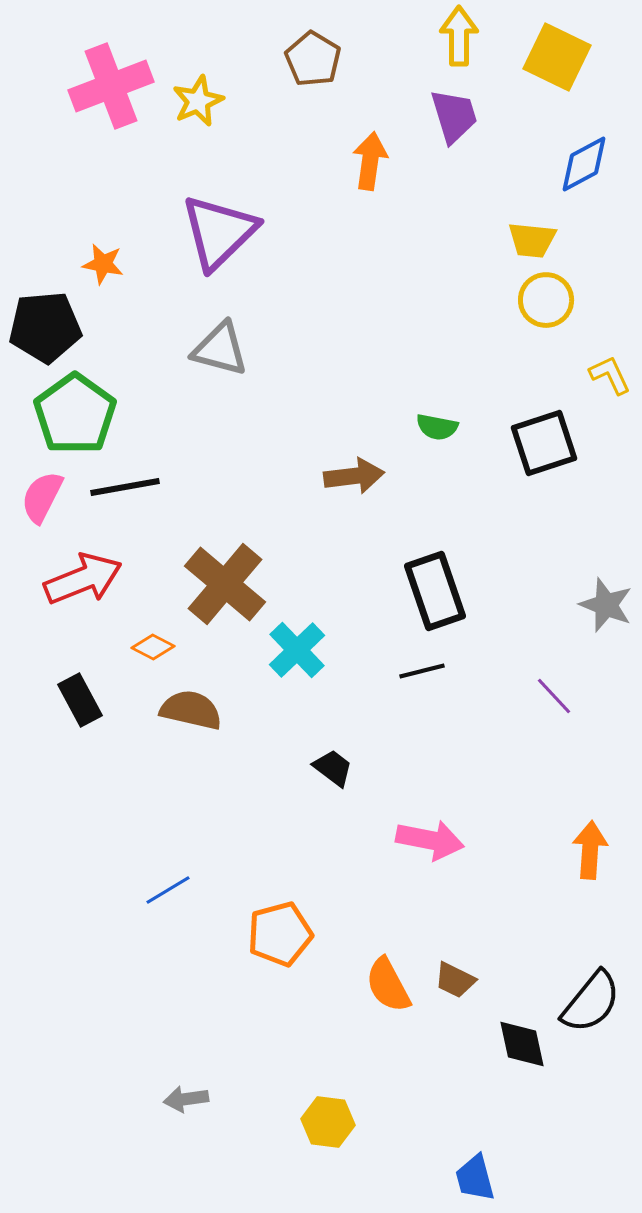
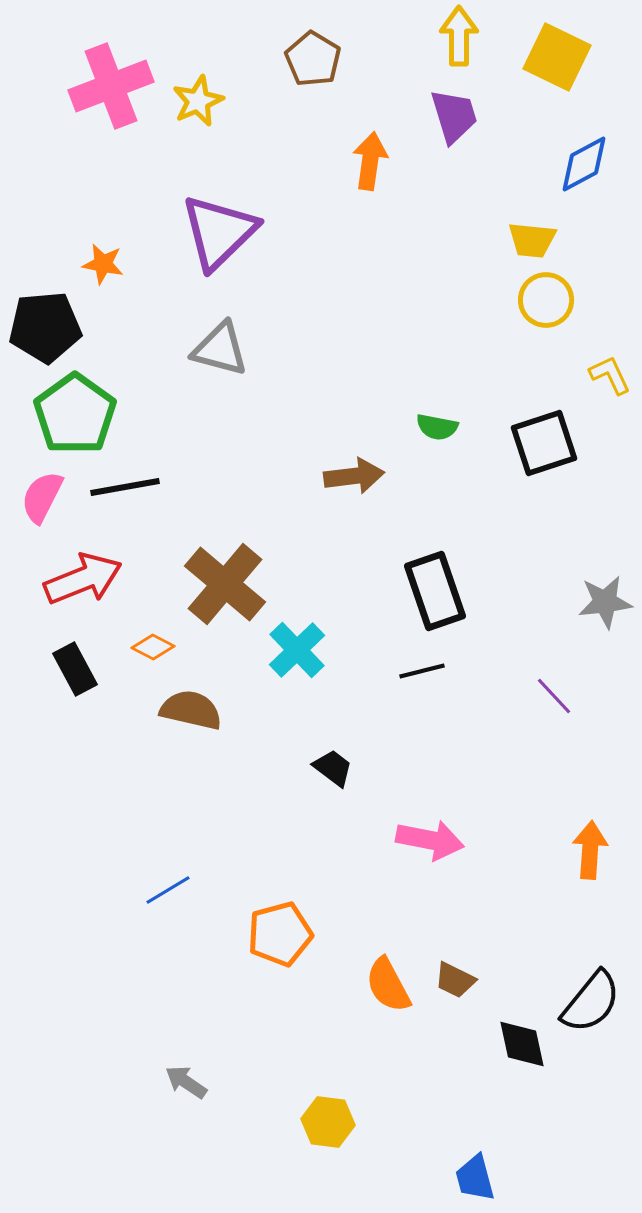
gray star at (606, 605): moved 1 px left, 3 px up; rotated 28 degrees counterclockwise
black rectangle at (80, 700): moved 5 px left, 31 px up
gray arrow at (186, 1099): moved 17 px up; rotated 42 degrees clockwise
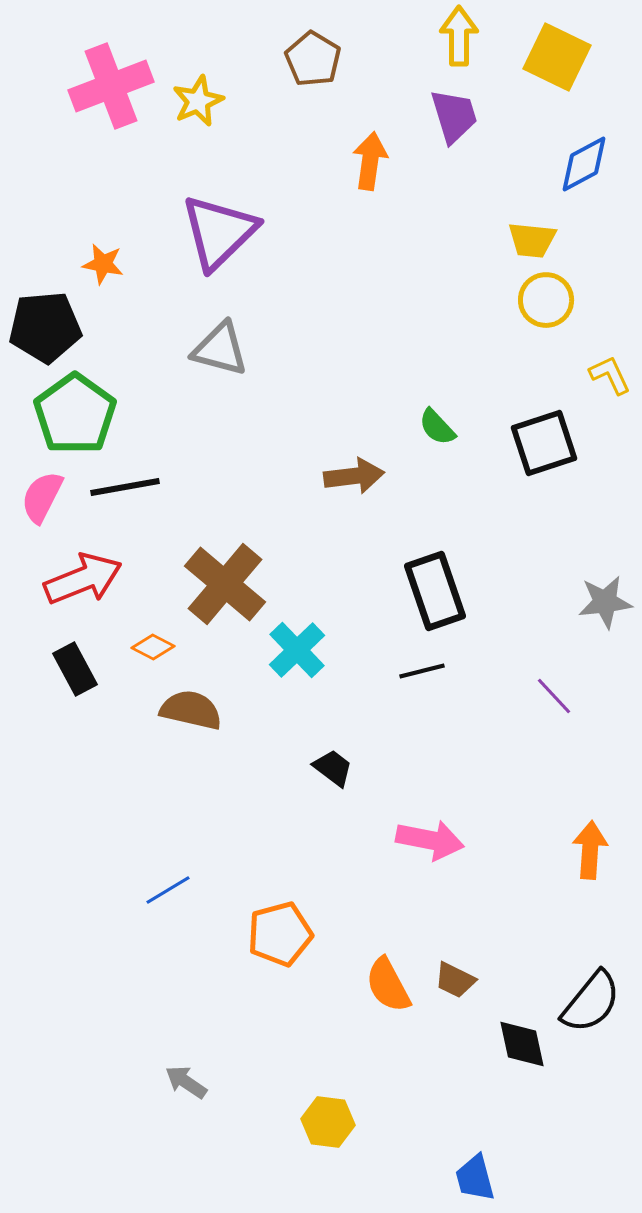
green semicircle at (437, 427): rotated 36 degrees clockwise
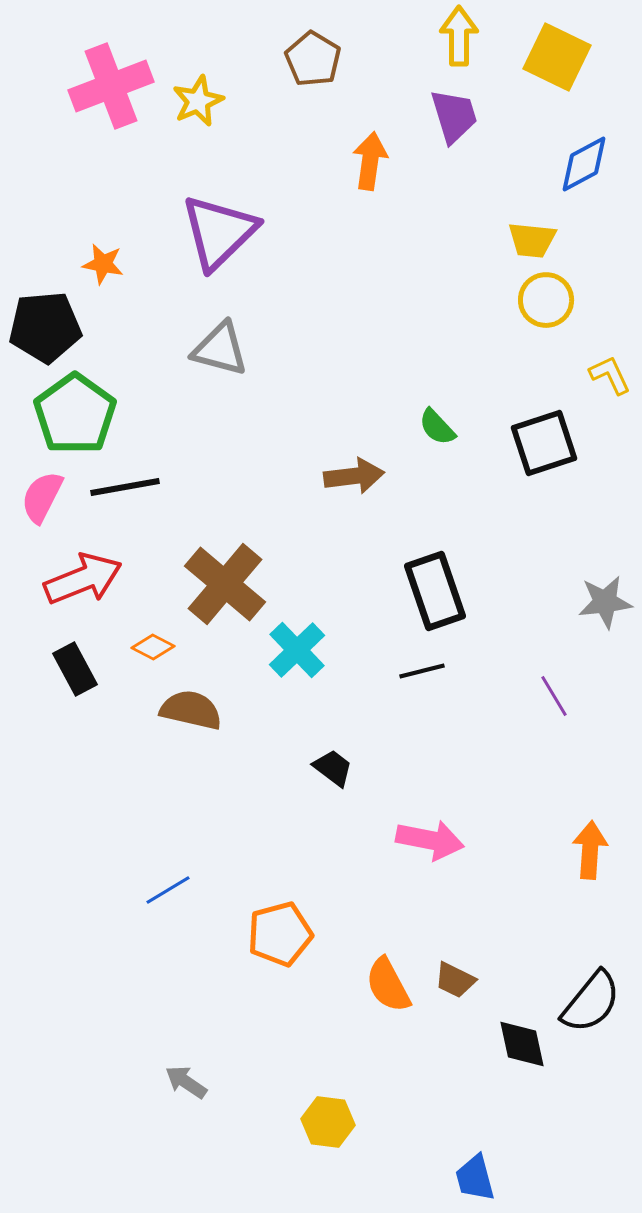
purple line at (554, 696): rotated 12 degrees clockwise
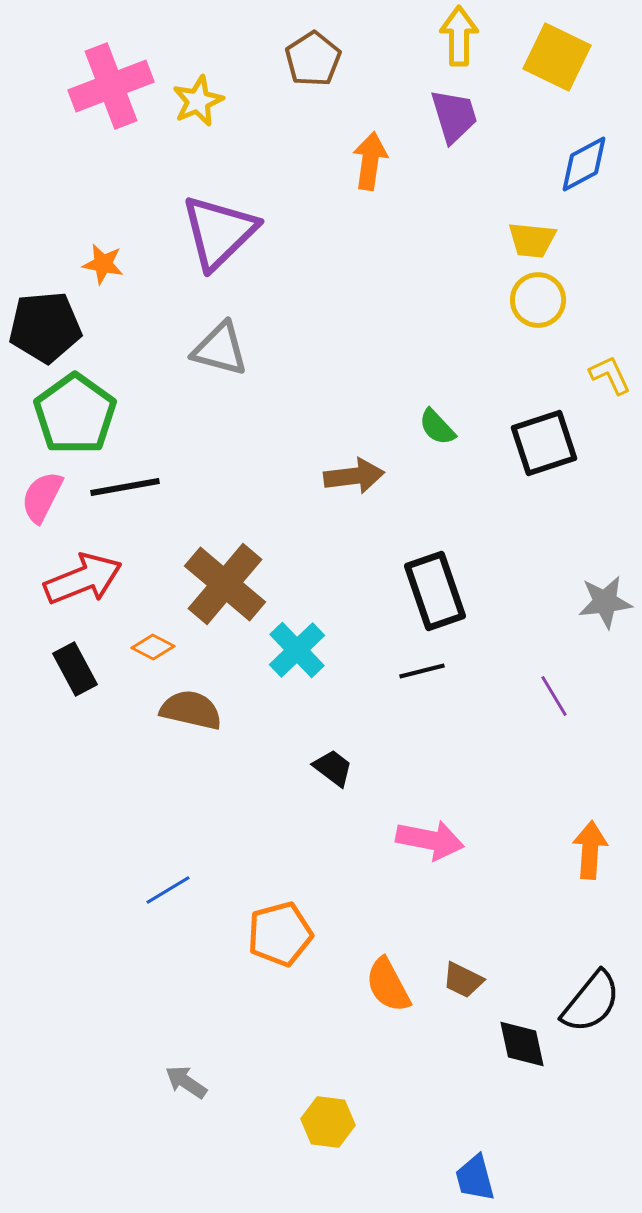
brown pentagon at (313, 59): rotated 8 degrees clockwise
yellow circle at (546, 300): moved 8 px left
brown trapezoid at (455, 980): moved 8 px right
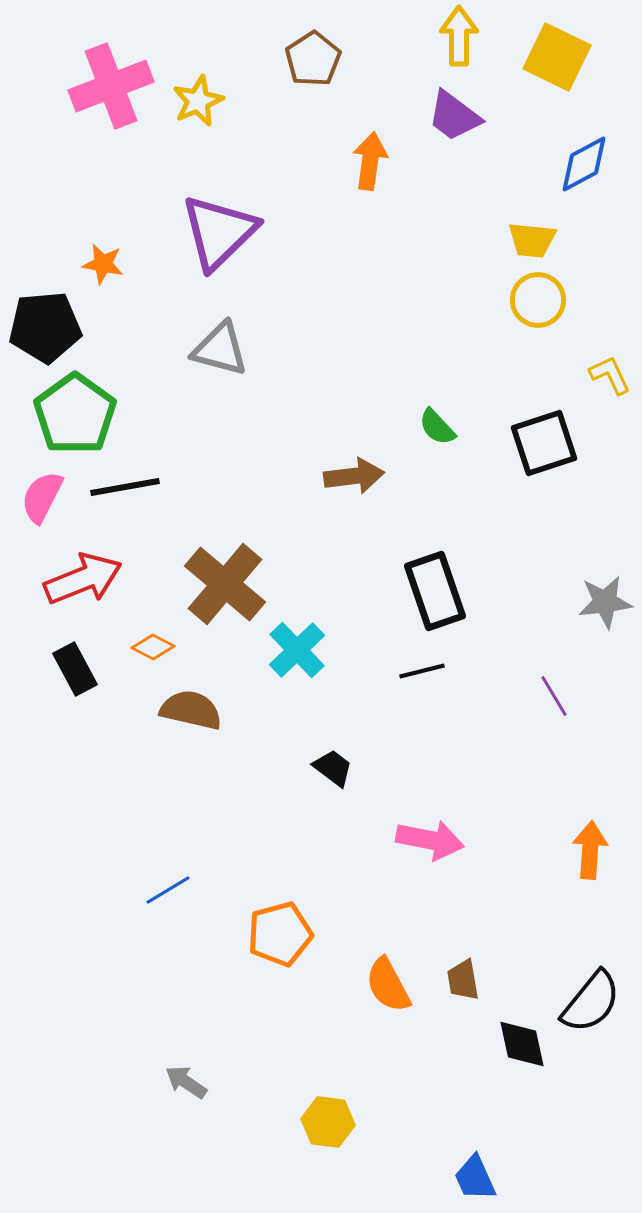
purple trapezoid at (454, 116): rotated 144 degrees clockwise
brown trapezoid at (463, 980): rotated 54 degrees clockwise
blue trapezoid at (475, 1178): rotated 9 degrees counterclockwise
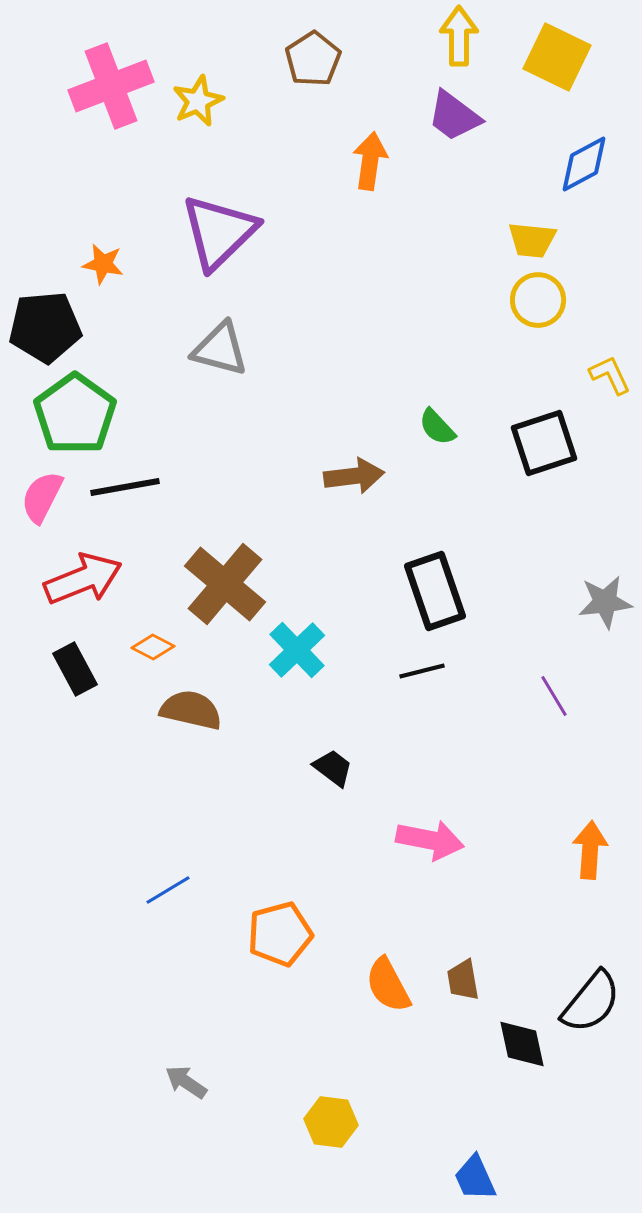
yellow hexagon at (328, 1122): moved 3 px right
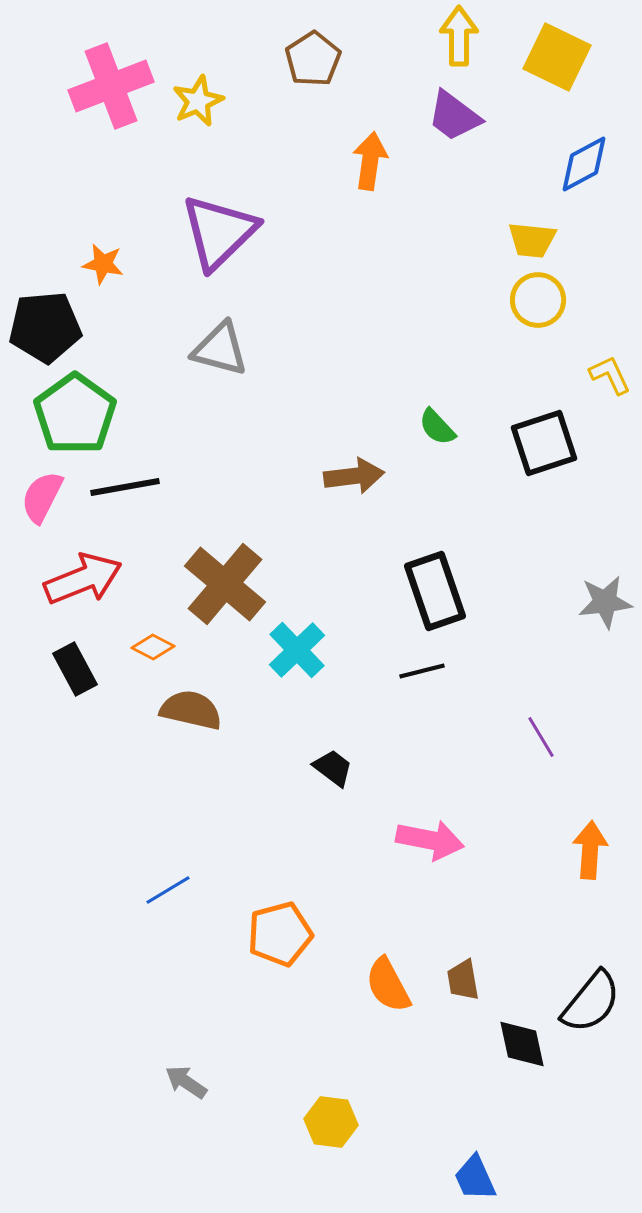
purple line at (554, 696): moved 13 px left, 41 px down
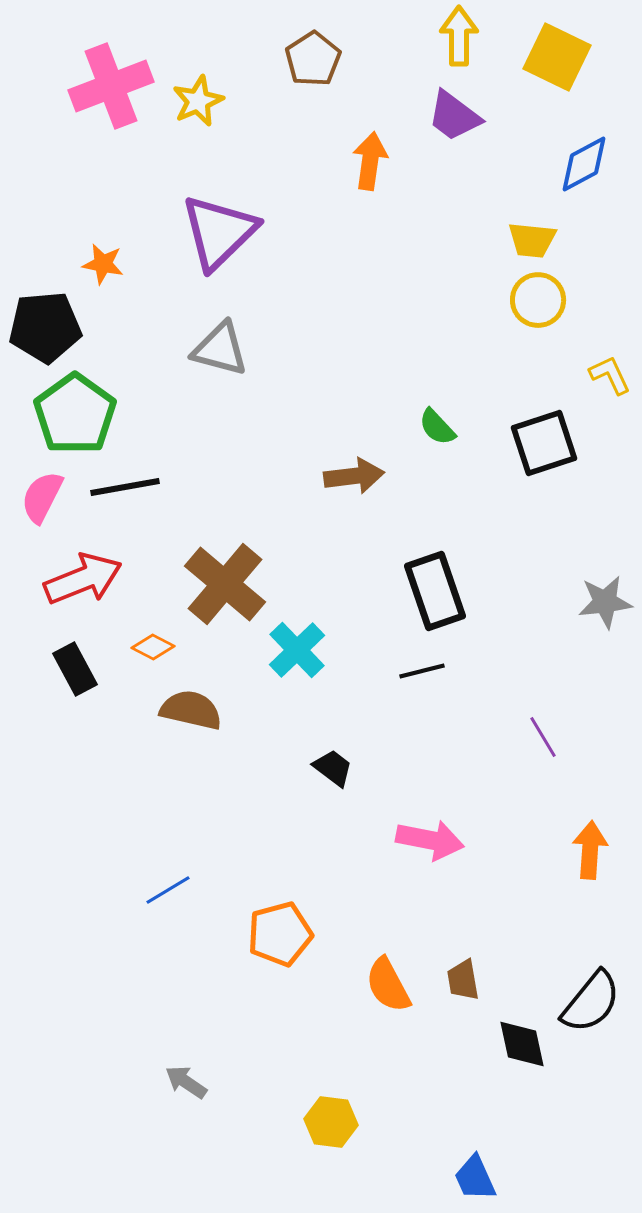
purple line at (541, 737): moved 2 px right
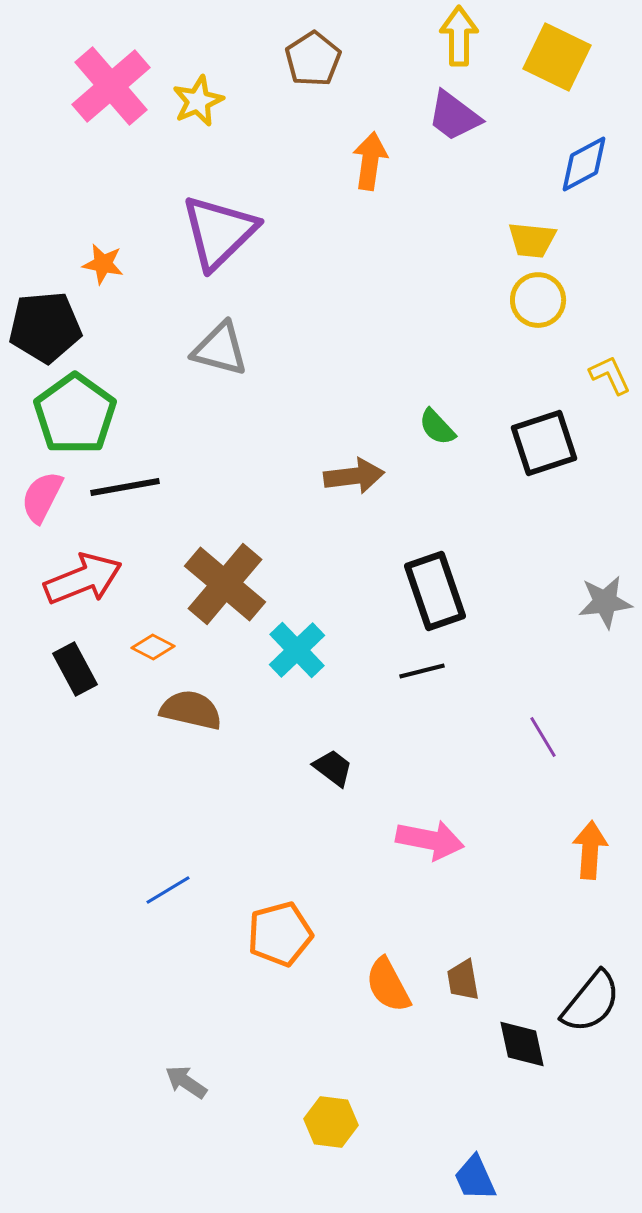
pink cross at (111, 86): rotated 20 degrees counterclockwise
